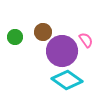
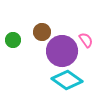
brown circle: moved 1 px left
green circle: moved 2 px left, 3 px down
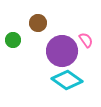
brown circle: moved 4 px left, 9 px up
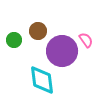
brown circle: moved 8 px down
green circle: moved 1 px right
cyan diamond: moved 25 px left; rotated 48 degrees clockwise
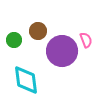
pink semicircle: rotated 14 degrees clockwise
cyan diamond: moved 16 px left
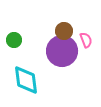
brown circle: moved 26 px right
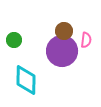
pink semicircle: rotated 28 degrees clockwise
cyan diamond: rotated 8 degrees clockwise
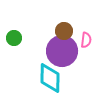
green circle: moved 2 px up
cyan diamond: moved 24 px right, 2 px up
